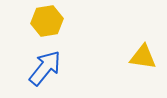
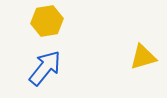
yellow triangle: rotated 24 degrees counterclockwise
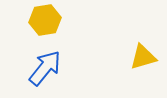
yellow hexagon: moved 2 px left, 1 px up
